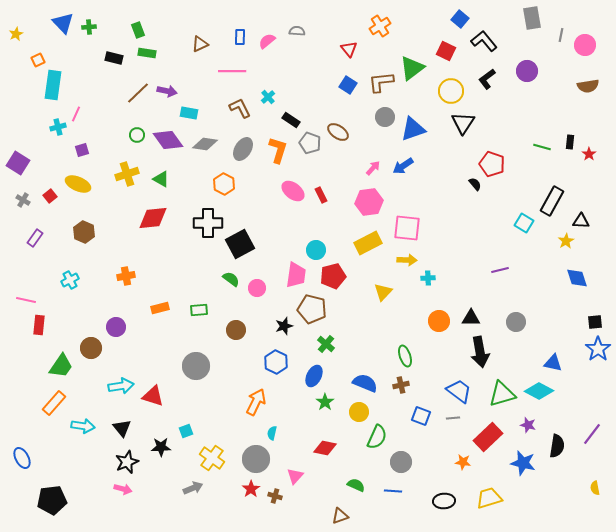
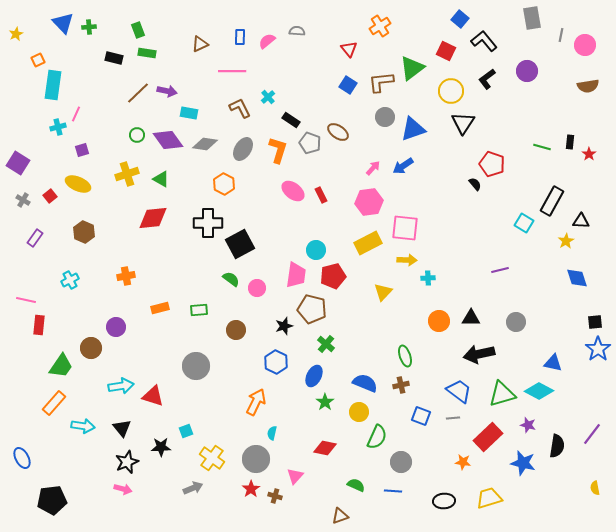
pink square at (407, 228): moved 2 px left
black arrow at (480, 352): moved 1 px left, 2 px down; rotated 88 degrees clockwise
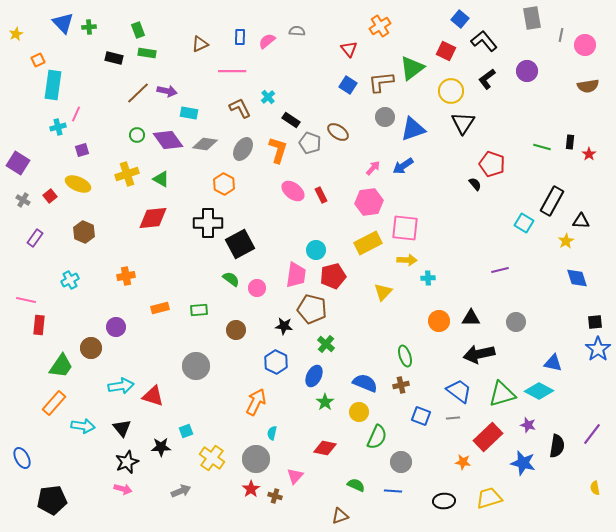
black star at (284, 326): rotated 24 degrees clockwise
gray arrow at (193, 488): moved 12 px left, 3 px down
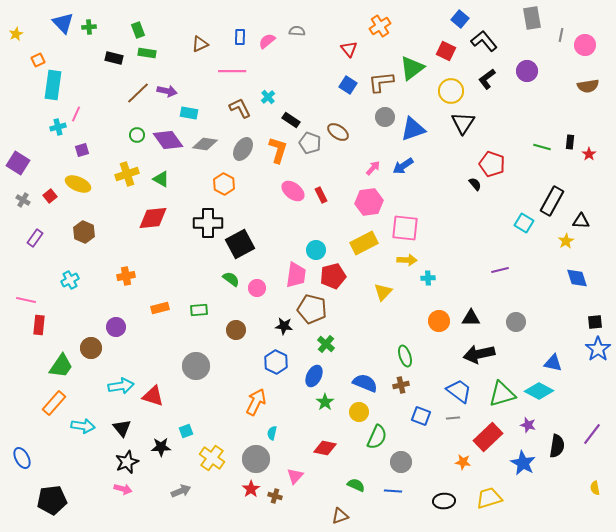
yellow rectangle at (368, 243): moved 4 px left
blue star at (523, 463): rotated 15 degrees clockwise
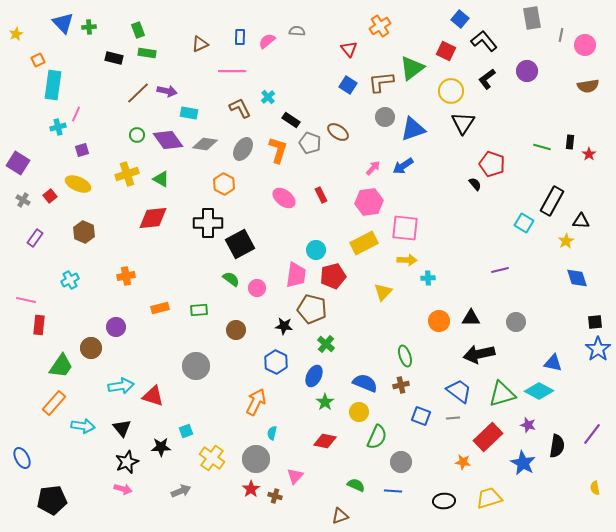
pink ellipse at (293, 191): moved 9 px left, 7 px down
red diamond at (325, 448): moved 7 px up
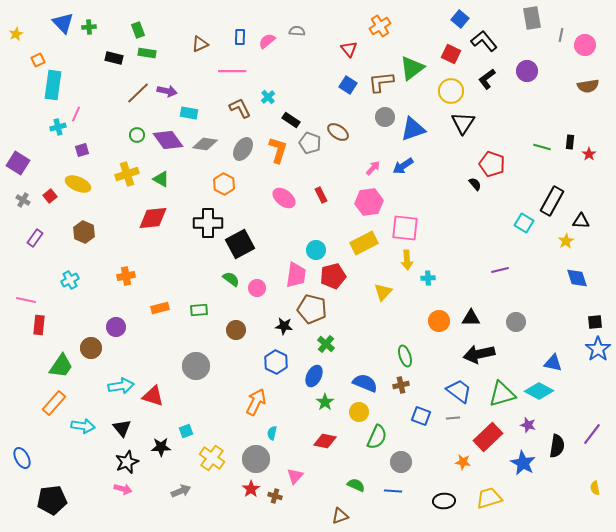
red square at (446, 51): moved 5 px right, 3 px down
yellow arrow at (407, 260): rotated 84 degrees clockwise
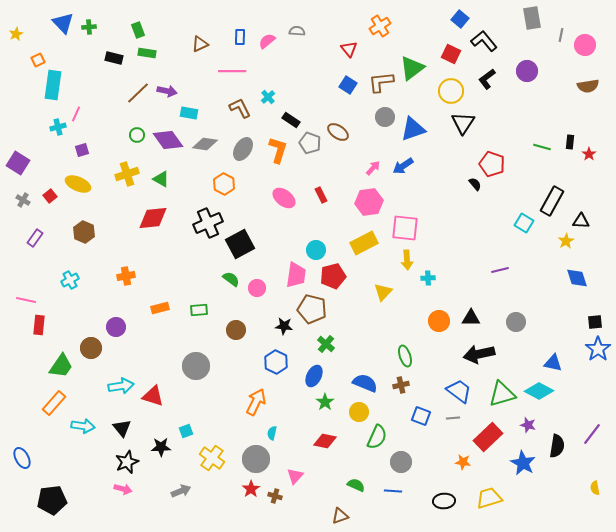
black cross at (208, 223): rotated 24 degrees counterclockwise
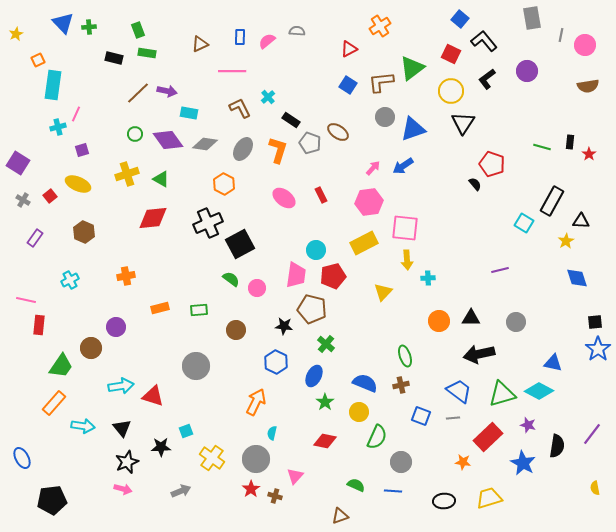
red triangle at (349, 49): rotated 42 degrees clockwise
green circle at (137, 135): moved 2 px left, 1 px up
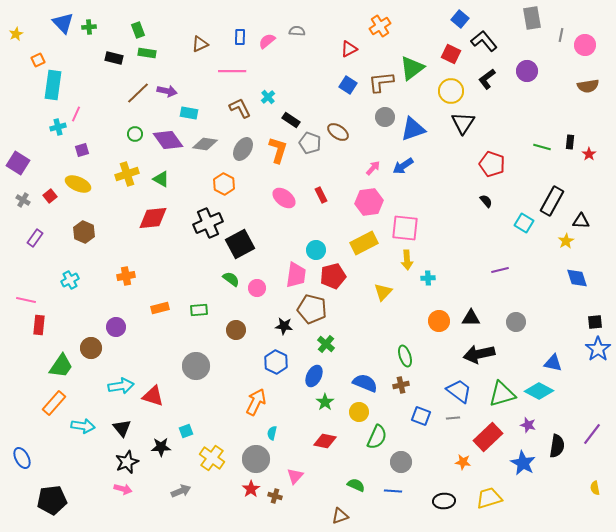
black semicircle at (475, 184): moved 11 px right, 17 px down
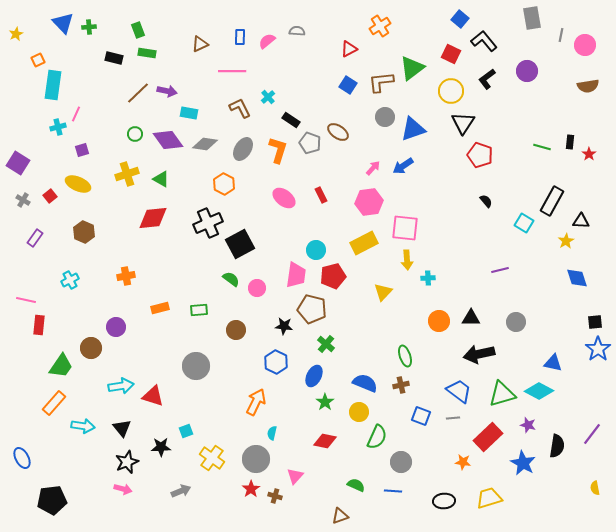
red pentagon at (492, 164): moved 12 px left, 9 px up
